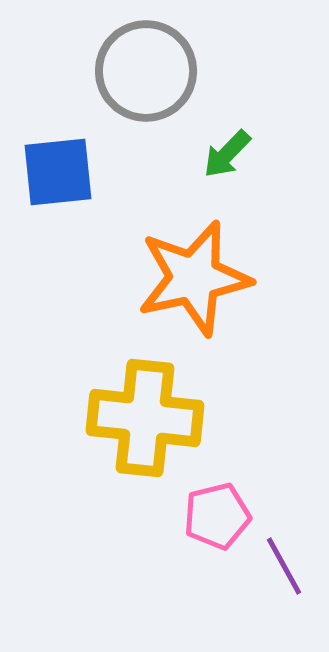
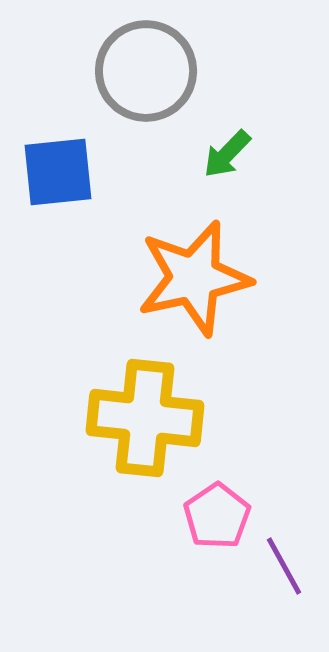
pink pentagon: rotated 20 degrees counterclockwise
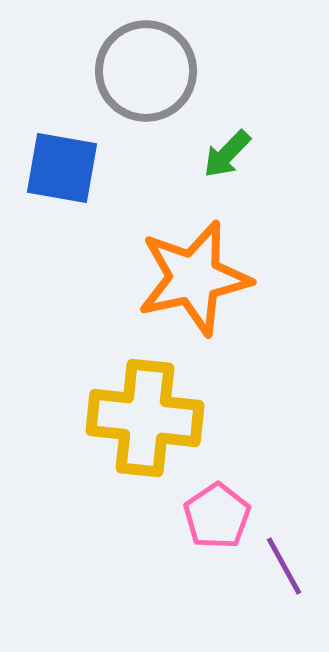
blue square: moved 4 px right, 4 px up; rotated 16 degrees clockwise
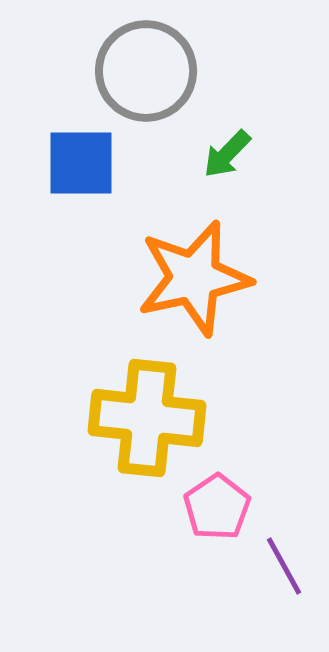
blue square: moved 19 px right, 5 px up; rotated 10 degrees counterclockwise
yellow cross: moved 2 px right
pink pentagon: moved 9 px up
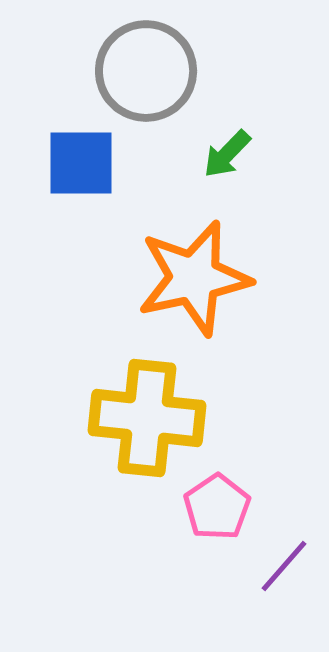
purple line: rotated 70 degrees clockwise
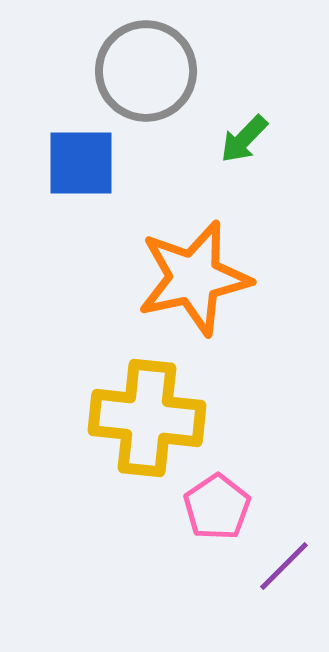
green arrow: moved 17 px right, 15 px up
purple line: rotated 4 degrees clockwise
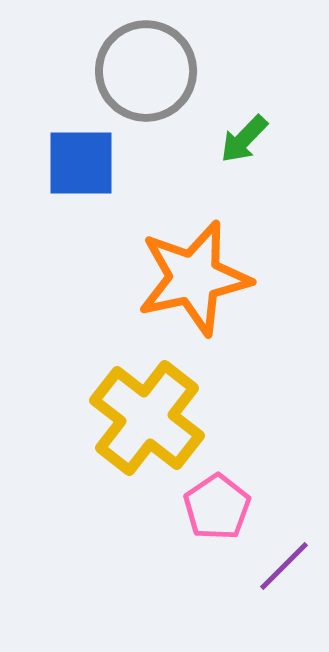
yellow cross: rotated 32 degrees clockwise
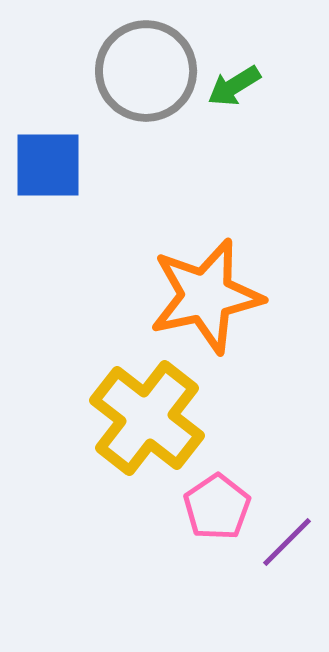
green arrow: moved 10 px left, 53 px up; rotated 14 degrees clockwise
blue square: moved 33 px left, 2 px down
orange star: moved 12 px right, 18 px down
purple line: moved 3 px right, 24 px up
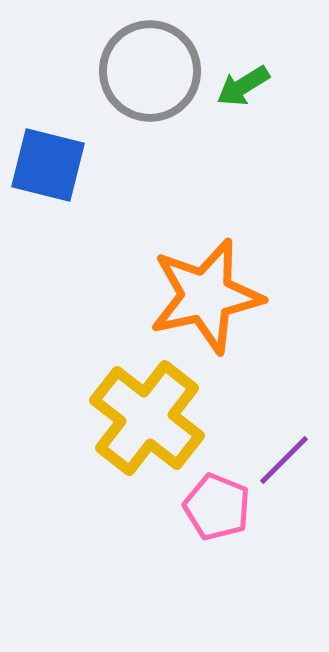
gray circle: moved 4 px right
green arrow: moved 9 px right
blue square: rotated 14 degrees clockwise
pink pentagon: rotated 16 degrees counterclockwise
purple line: moved 3 px left, 82 px up
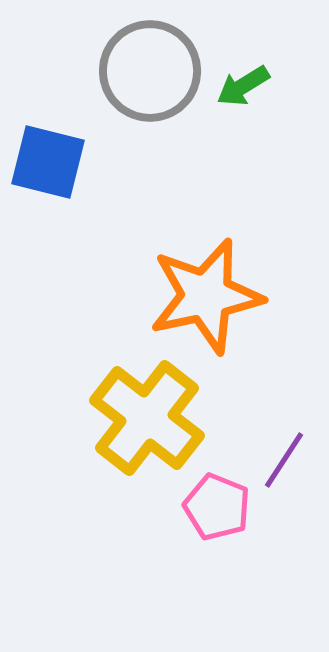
blue square: moved 3 px up
purple line: rotated 12 degrees counterclockwise
